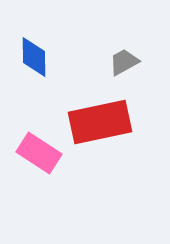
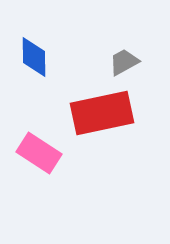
red rectangle: moved 2 px right, 9 px up
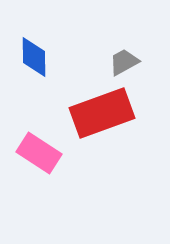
red rectangle: rotated 8 degrees counterclockwise
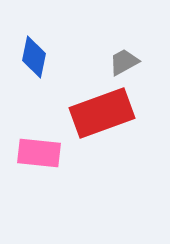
blue diamond: rotated 12 degrees clockwise
pink rectangle: rotated 27 degrees counterclockwise
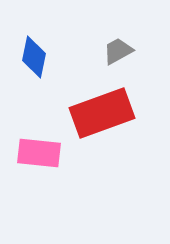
gray trapezoid: moved 6 px left, 11 px up
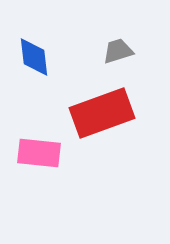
gray trapezoid: rotated 12 degrees clockwise
blue diamond: rotated 18 degrees counterclockwise
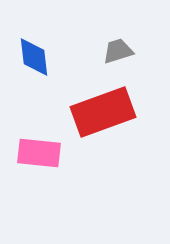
red rectangle: moved 1 px right, 1 px up
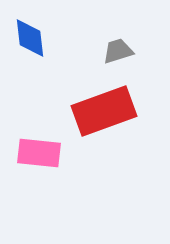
blue diamond: moved 4 px left, 19 px up
red rectangle: moved 1 px right, 1 px up
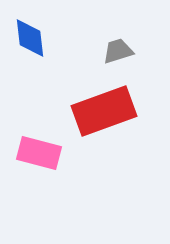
pink rectangle: rotated 9 degrees clockwise
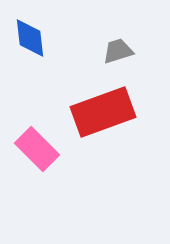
red rectangle: moved 1 px left, 1 px down
pink rectangle: moved 2 px left, 4 px up; rotated 30 degrees clockwise
